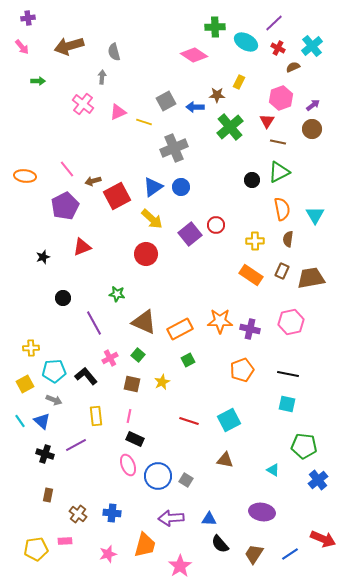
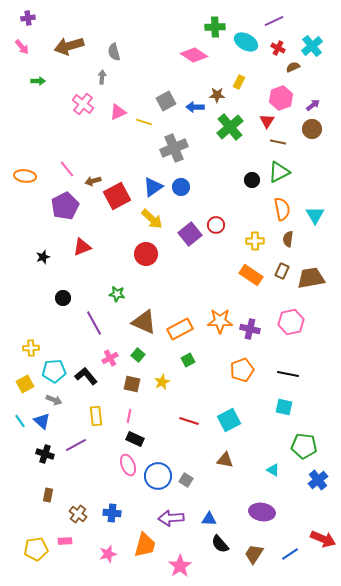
purple line at (274, 23): moved 2 px up; rotated 18 degrees clockwise
cyan square at (287, 404): moved 3 px left, 3 px down
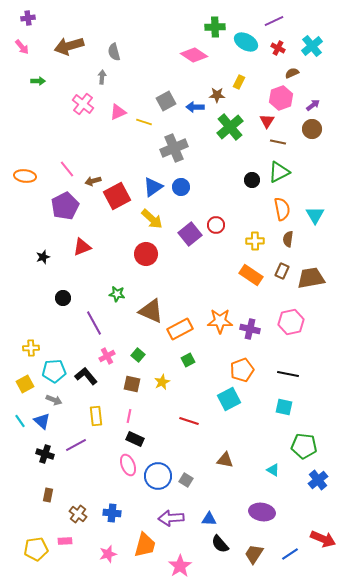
brown semicircle at (293, 67): moved 1 px left, 6 px down
brown triangle at (144, 322): moved 7 px right, 11 px up
pink cross at (110, 358): moved 3 px left, 2 px up
cyan square at (229, 420): moved 21 px up
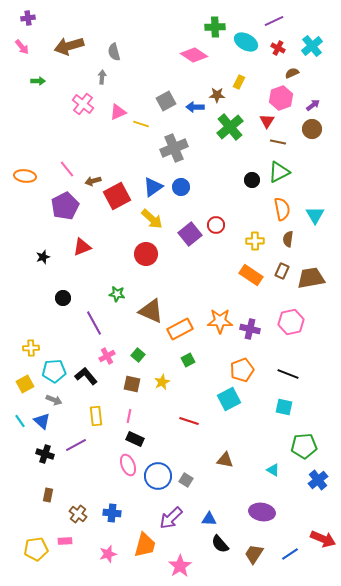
yellow line at (144, 122): moved 3 px left, 2 px down
black line at (288, 374): rotated 10 degrees clockwise
green pentagon at (304, 446): rotated 10 degrees counterclockwise
purple arrow at (171, 518): rotated 40 degrees counterclockwise
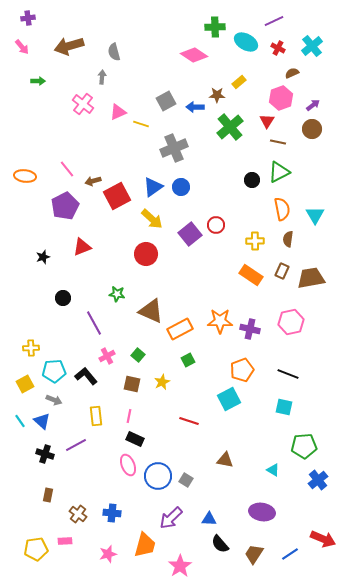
yellow rectangle at (239, 82): rotated 24 degrees clockwise
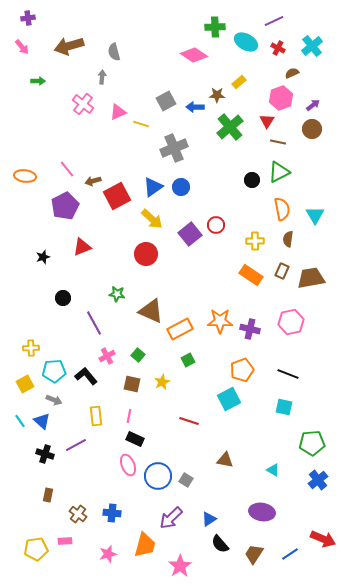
green pentagon at (304, 446): moved 8 px right, 3 px up
blue triangle at (209, 519): rotated 35 degrees counterclockwise
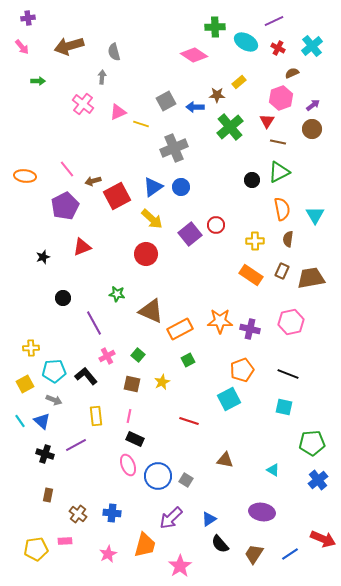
pink star at (108, 554): rotated 12 degrees counterclockwise
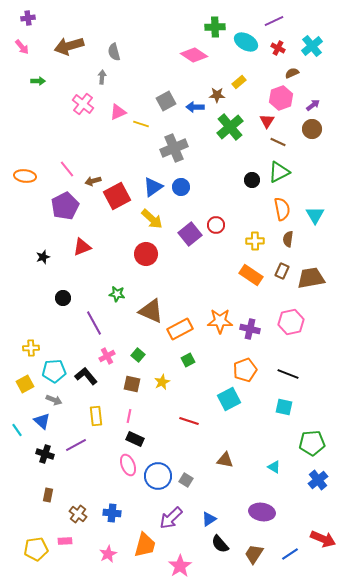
brown line at (278, 142): rotated 14 degrees clockwise
orange pentagon at (242, 370): moved 3 px right
cyan line at (20, 421): moved 3 px left, 9 px down
cyan triangle at (273, 470): moved 1 px right, 3 px up
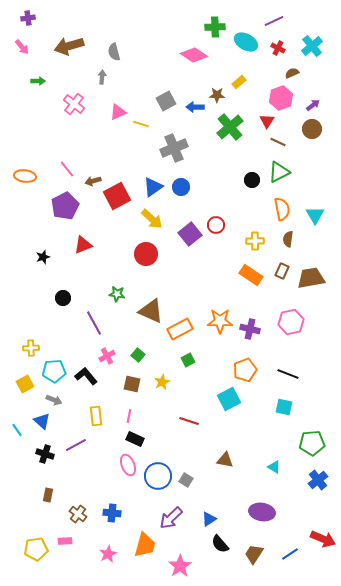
pink cross at (83, 104): moved 9 px left
red triangle at (82, 247): moved 1 px right, 2 px up
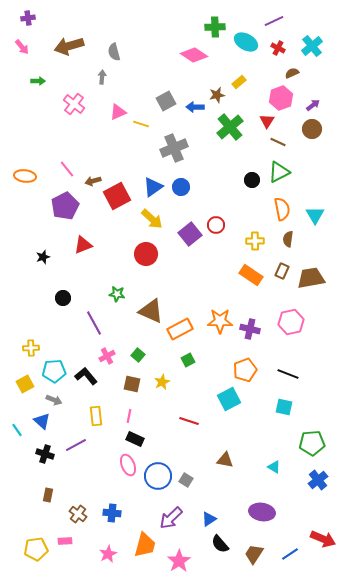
brown star at (217, 95): rotated 14 degrees counterclockwise
pink star at (180, 566): moved 1 px left, 5 px up
